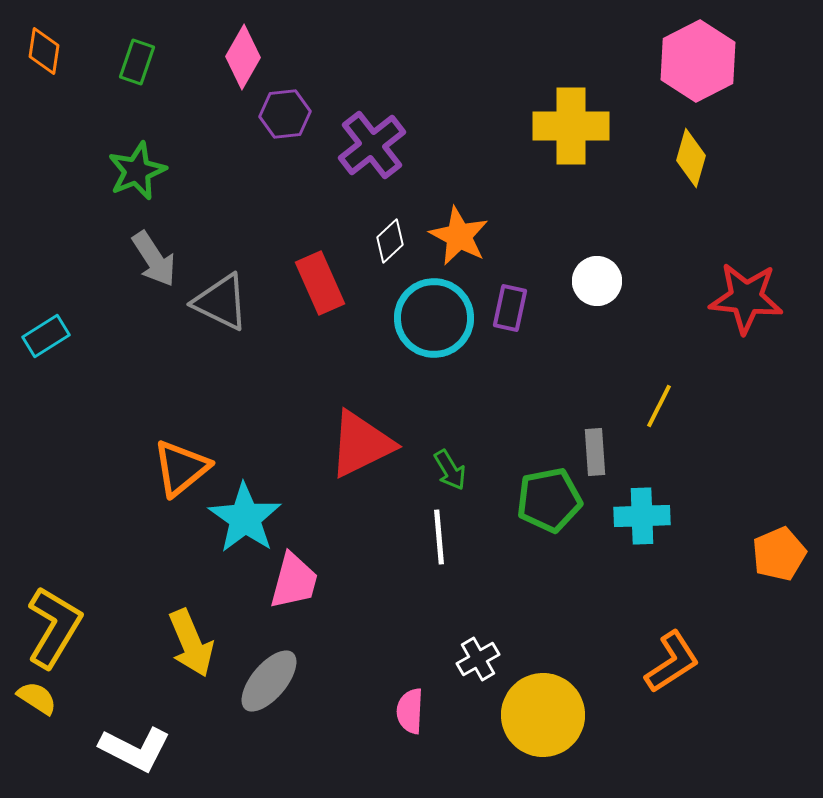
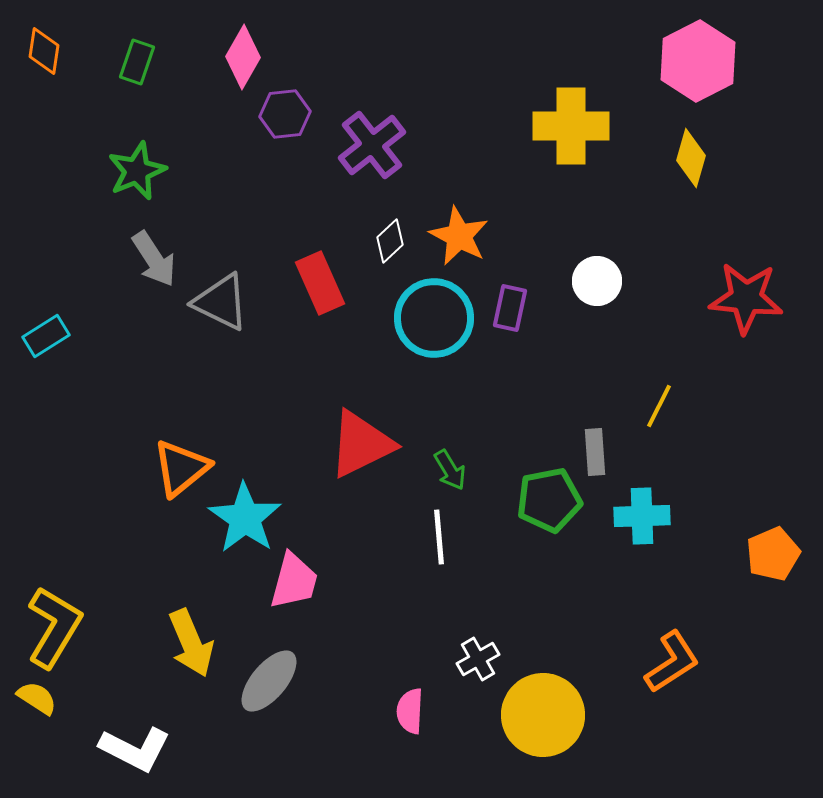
orange pentagon: moved 6 px left
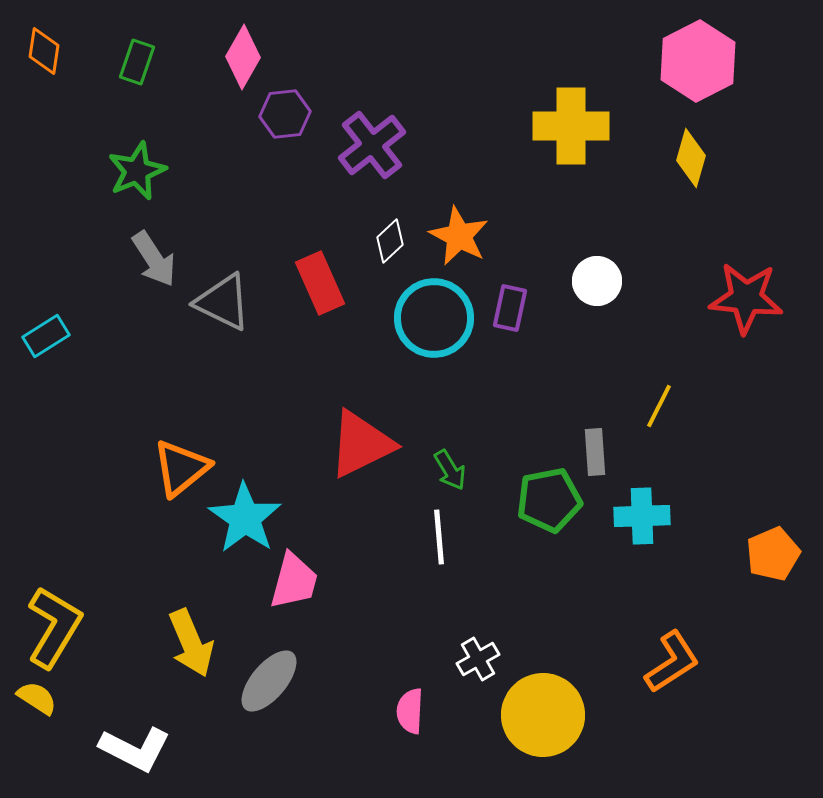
gray triangle: moved 2 px right
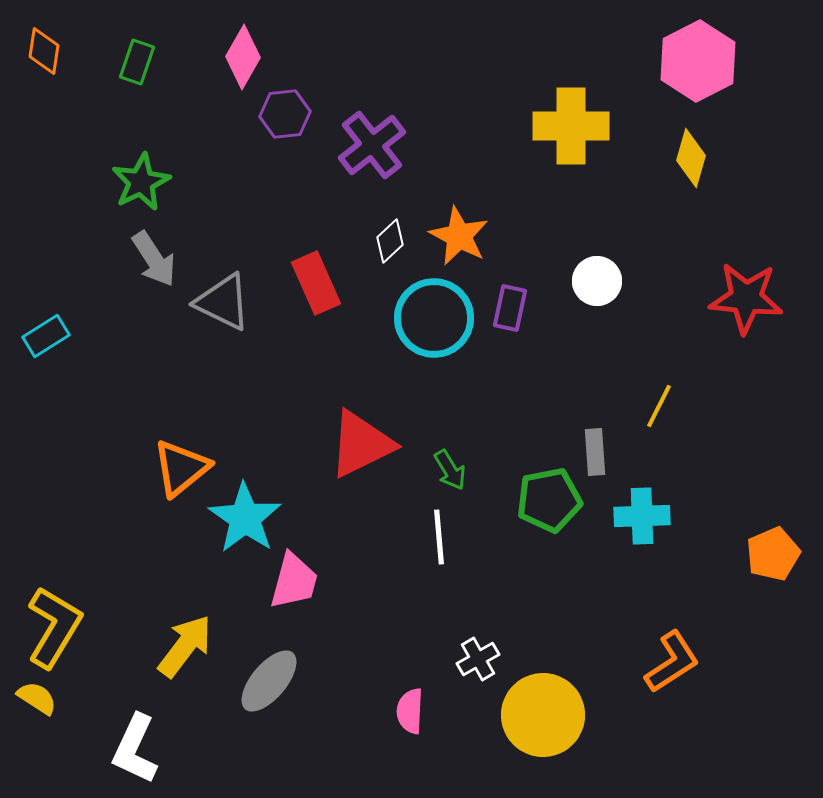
green star: moved 4 px right, 11 px down; rotated 4 degrees counterclockwise
red rectangle: moved 4 px left
yellow arrow: moved 6 px left, 3 px down; rotated 120 degrees counterclockwise
white L-shape: rotated 88 degrees clockwise
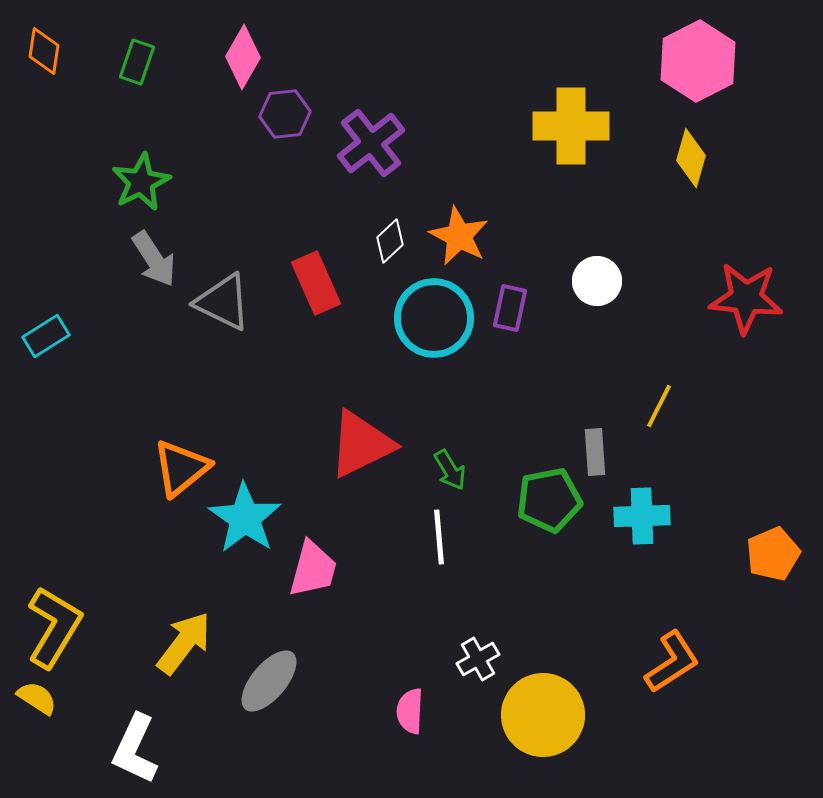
purple cross: moved 1 px left, 2 px up
pink trapezoid: moved 19 px right, 12 px up
yellow arrow: moved 1 px left, 3 px up
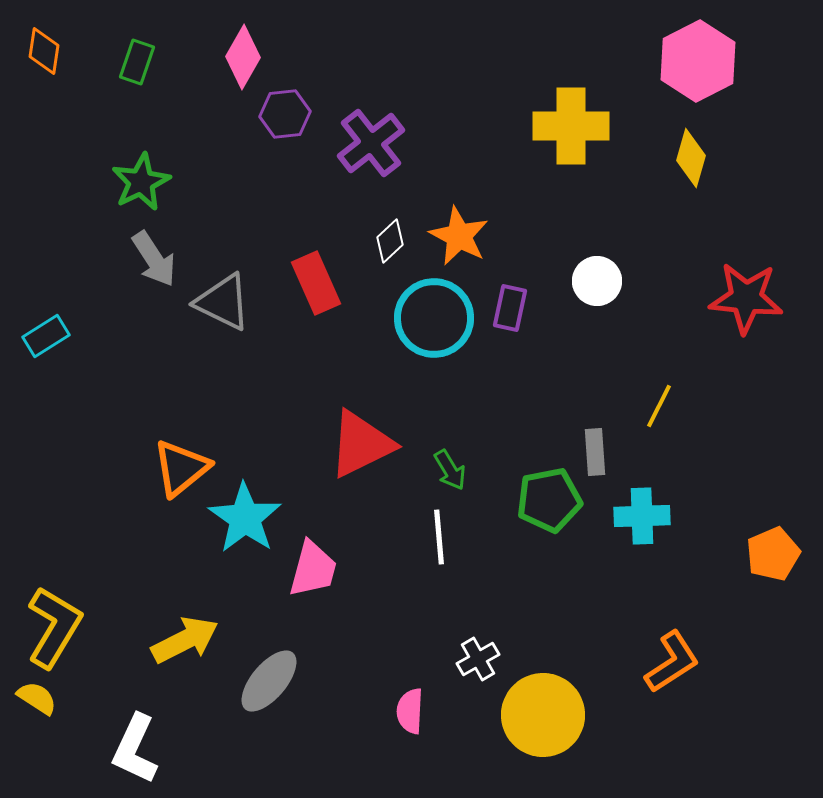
yellow arrow: moved 1 px right, 3 px up; rotated 26 degrees clockwise
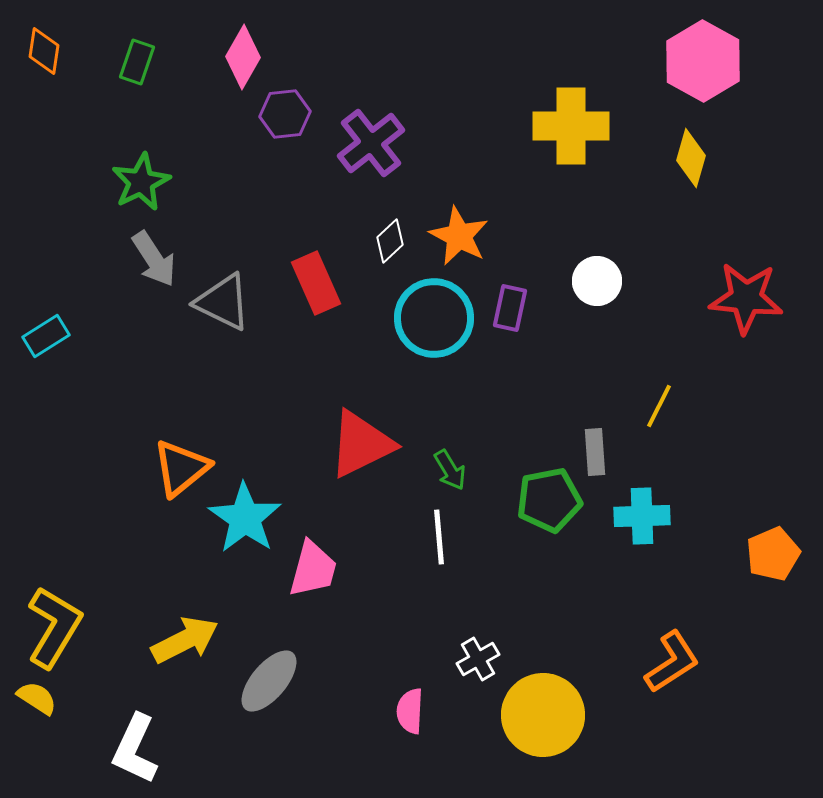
pink hexagon: moved 5 px right; rotated 4 degrees counterclockwise
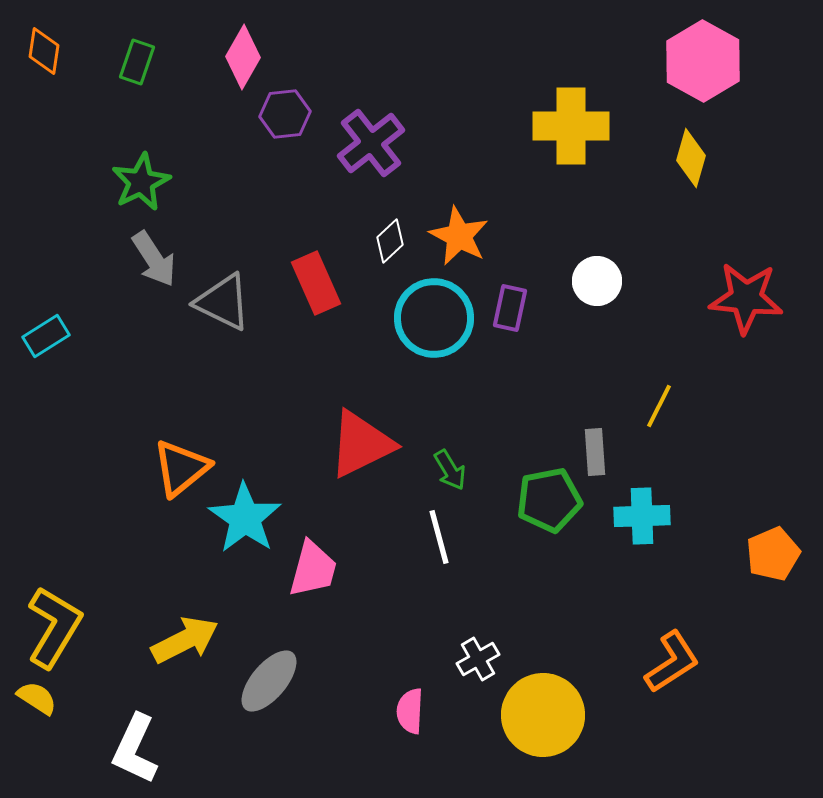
white line: rotated 10 degrees counterclockwise
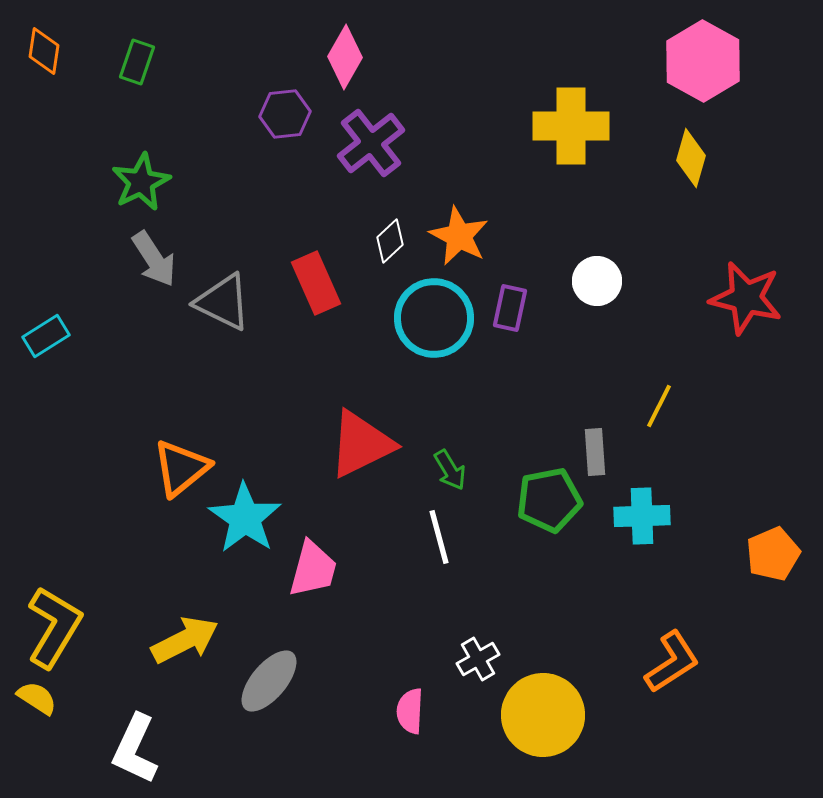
pink diamond: moved 102 px right
red star: rotated 8 degrees clockwise
